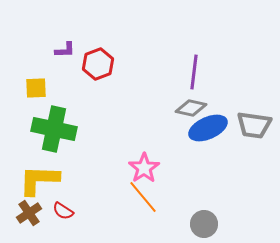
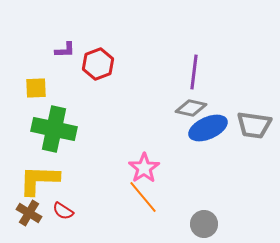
brown cross: rotated 25 degrees counterclockwise
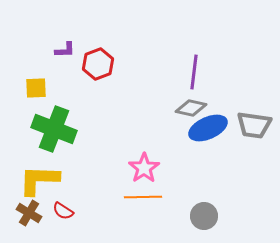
green cross: rotated 9 degrees clockwise
orange line: rotated 51 degrees counterclockwise
gray circle: moved 8 px up
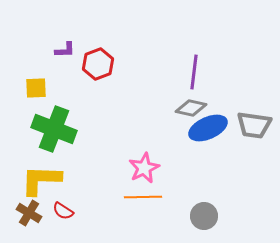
pink star: rotated 8 degrees clockwise
yellow L-shape: moved 2 px right
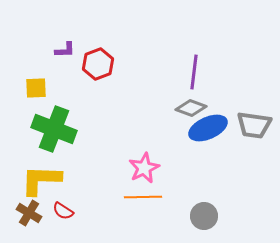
gray diamond: rotated 8 degrees clockwise
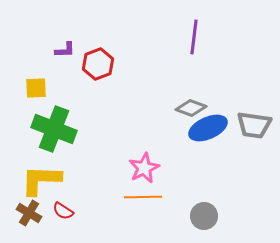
purple line: moved 35 px up
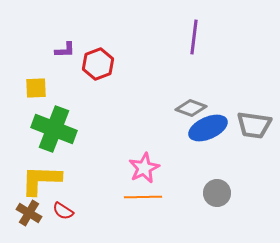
gray circle: moved 13 px right, 23 px up
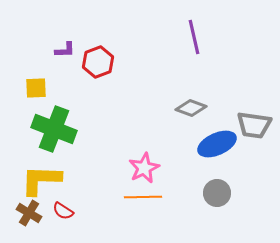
purple line: rotated 20 degrees counterclockwise
red hexagon: moved 2 px up
blue ellipse: moved 9 px right, 16 px down
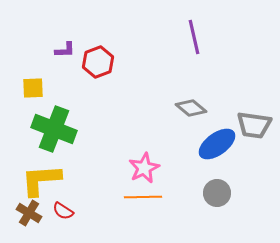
yellow square: moved 3 px left
gray diamond: rotated 20 degrees clockwise
blue ellipse: rotated 12 degrees counterclockwise
yellow L-shape: rotated 6 degrees counterclockwise
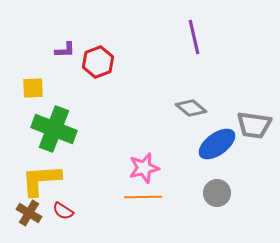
pink star: rotated 12 degrees clockwise
